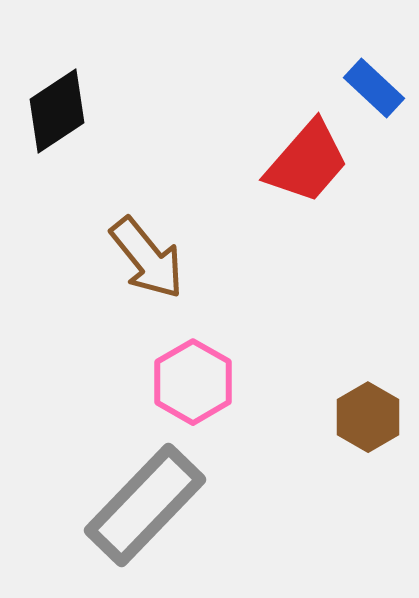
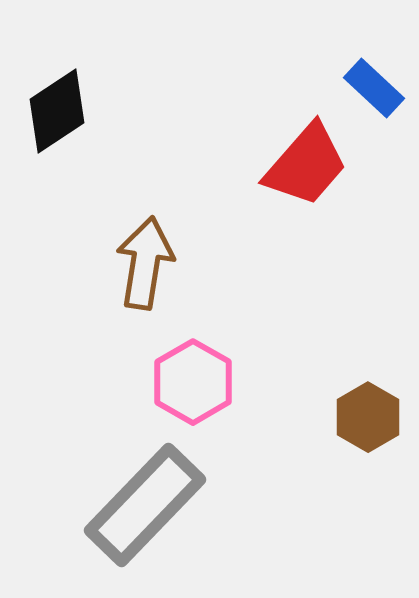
red trapezoid: moved 1 px left, 3 px down
brown arrow: moved 2 px left, 5 px down; rotated 132 degrees counterclockwise
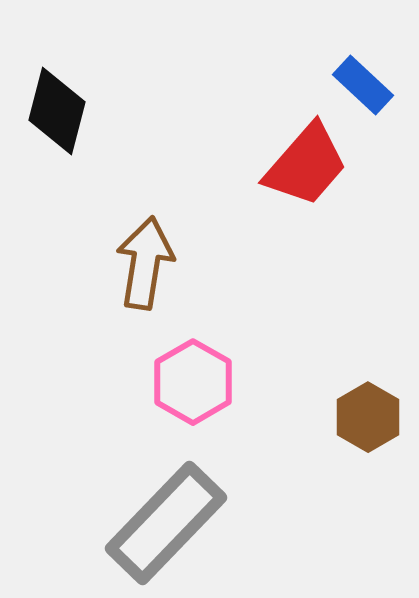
blue rectangle: moved 11 px left, 3 px up
black diamond: rotated 42 degrees counterclockwise
gray rectangle: moved 21 px right, 18 px down
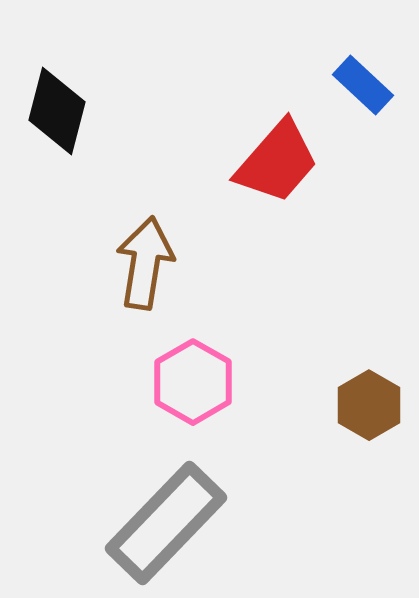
red trapezoid: moved 29 px left, 3 px up
brown hexagon: moved 1 px right, 12 px up
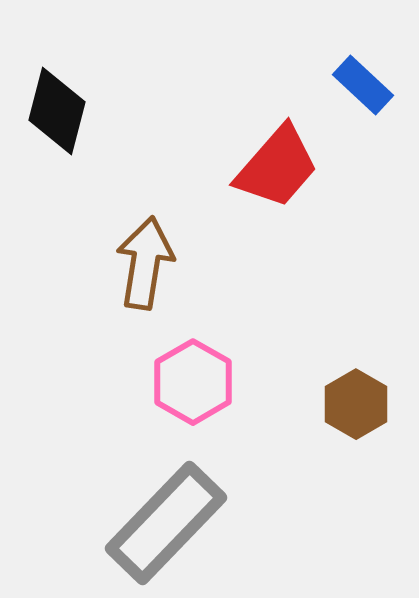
red trapezoid: moved 5 px down
brown hexagon: moved 13 px left, 1 px up
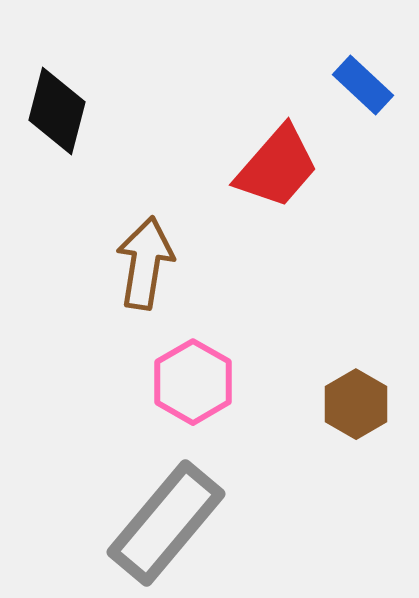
gray rectangle: rotated 4 degrees counterclockwise
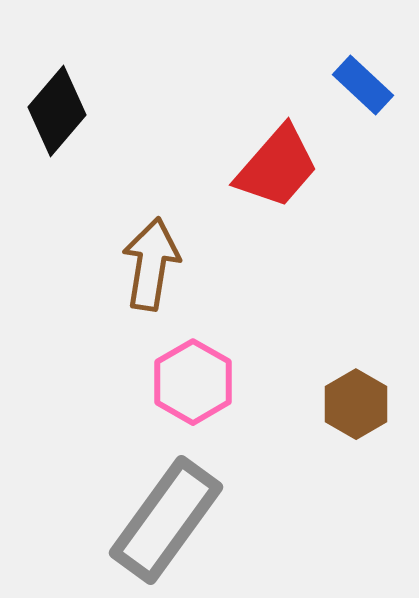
black diamond: rotated 26 degrees clockwise
brown arrow: moved 6 px right, 1 px down
gray rectangle: moved 3 px up; rotated 4 degrees counterclockwise
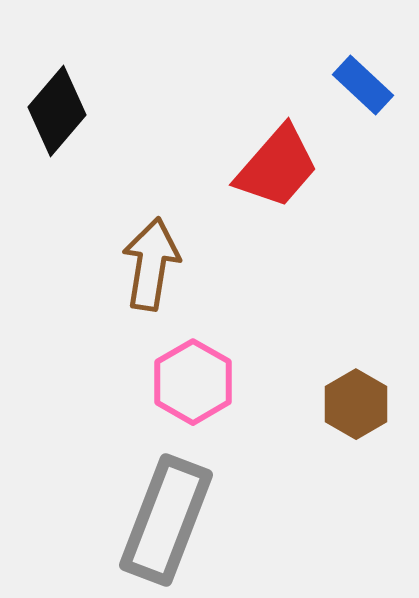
gray rectangle: rotated 15 degrees counterclockwise
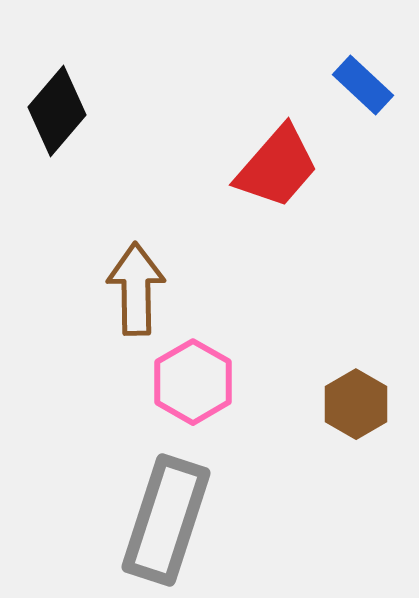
brown arrow: moved 15 px left, 25 px down; rotated 10 degrees counterclockwise
gray rectangle: rotated 3 degrees counterclockwise
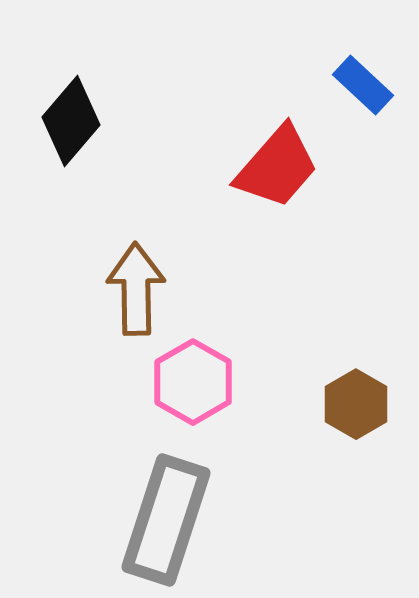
black diamond: moved 14 px right, 10 px down
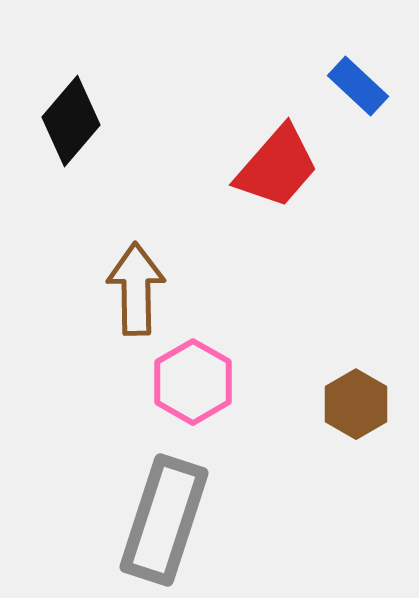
blue rectangle: moved 5 px left, 1 px down
gray rectangle: moved 2 px left
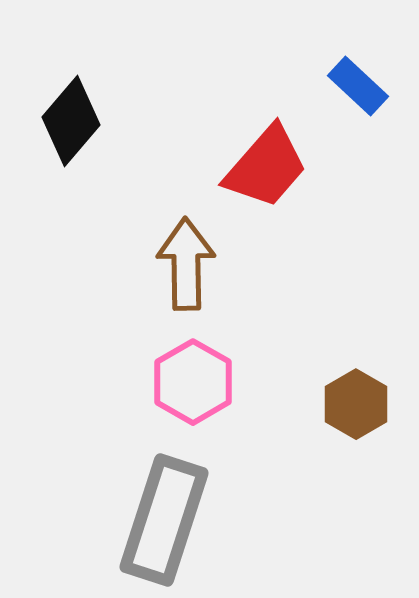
red trapezoid: moved 11 px left
brown arrow: moved 50 px right, 25 px up
